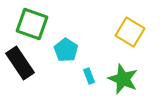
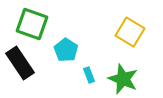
cyan rectangle: moved 1 px up
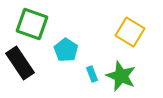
cyan rectangle: moved 3 px right, 1 px up
green star: moved 2 px left, 3 px up
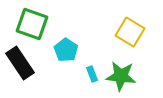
green star: rotated 16 degrees counterclockwise
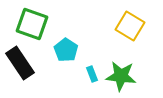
yellow square: moved 6 px up
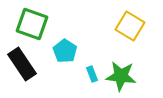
cyan pentagon: moved 1 px left, 1 px down
black rectangle: moved 2 px right, 1 px down
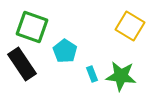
green square: moved 3 px down
